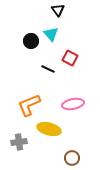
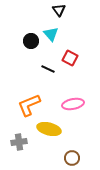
black triangle: moved 1 px right
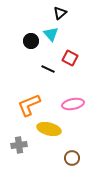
black triangle: moved 1 px right, 3 px down; rotated 24 degrees clockwise
gray cross: moved 3 px down
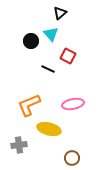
red square: moved 2 px left, 2 px up
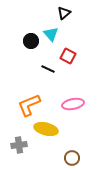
black triangle: moved 4 px right
yellow ellipse: moved 3 px left
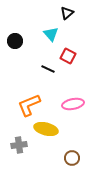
black triangle: moved 3 px right
black circle: moved 16 px left
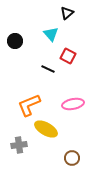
yellow ellipse: rotated 15 degrees clockwise
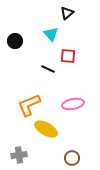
red square: rotated 21 degrees counterclockwise
gray cross: moved 10 px down
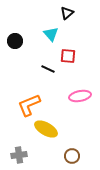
pink ellipse: moved 7 px right, 8 px up
brown circle: moved 2 px up
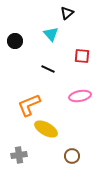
red square: moved 14 px right
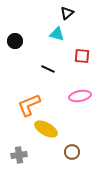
cyan triangle: moved 6 px right; rotated 35 degrees counterclockwise
brown circle: moved 4 px up
